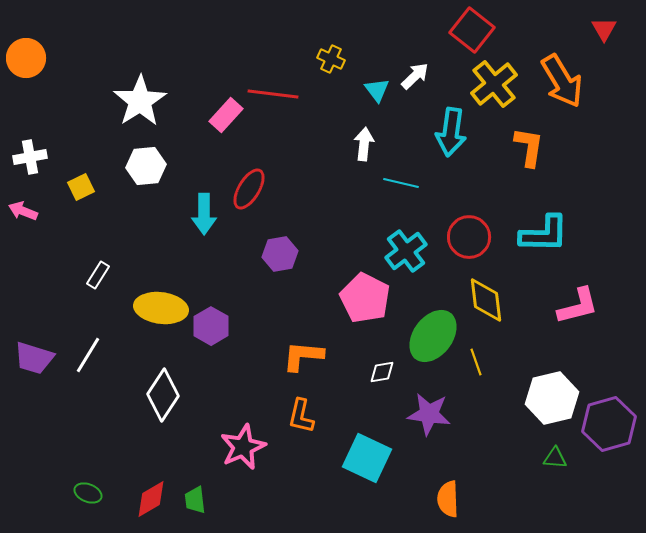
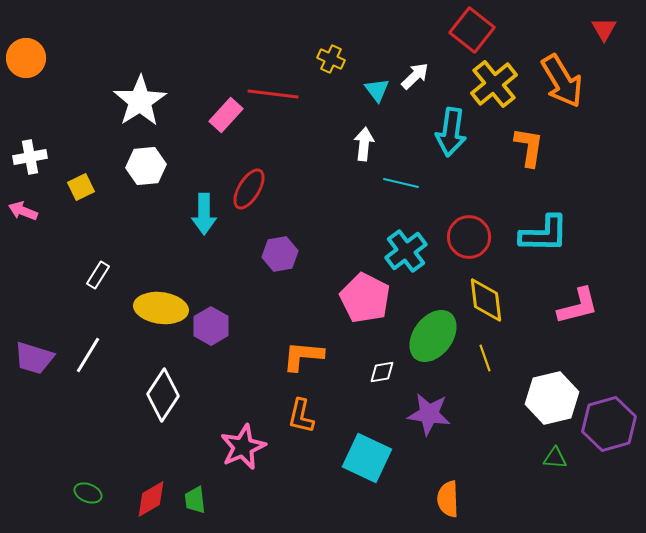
yellow line at (476, 362): moved 9 px right, 4 px up
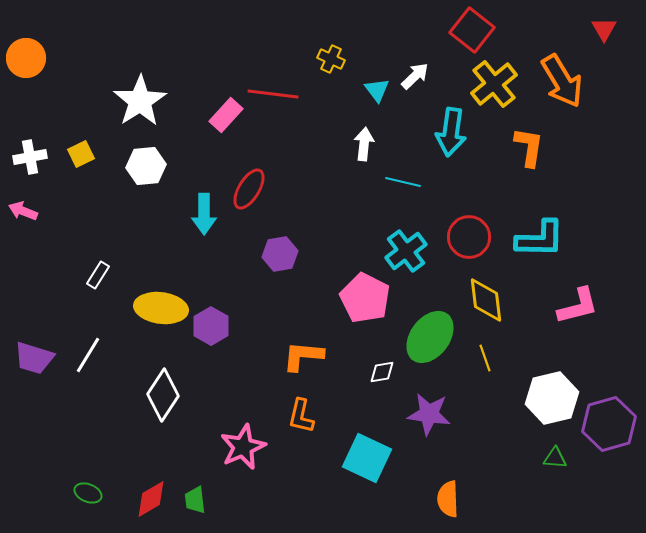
cyan line at (401, 183): moved 2 px right, 1 px up
yellow square at (81, 187): moved 33 px up
cyan L-shape at (544, 234): moved 4 px left, 5 px down
green ellipse at (433, 336): moved 3 px left, 1 px down
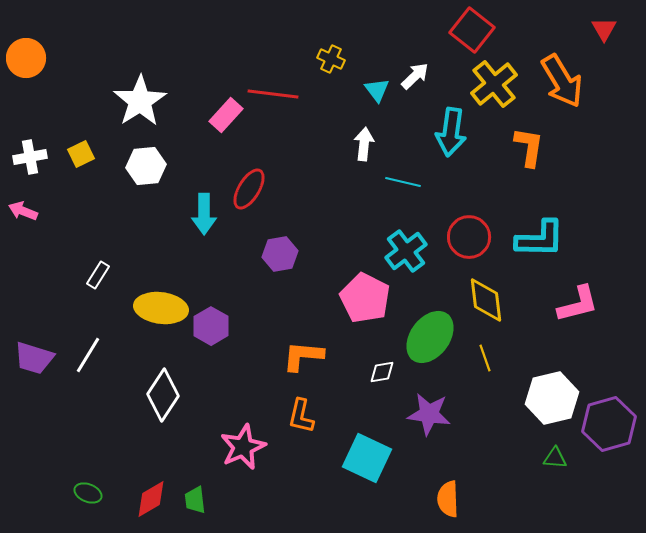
pink L-shape at (578, 306): moved 2 px up
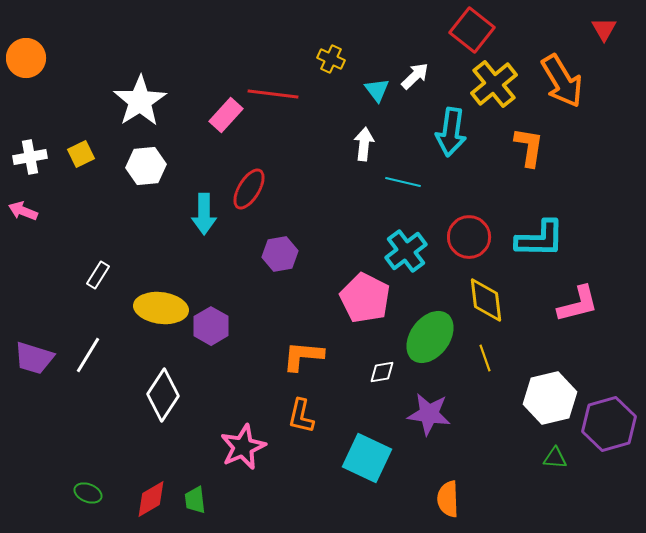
white hexagon at (552, 398): moved 2 px left
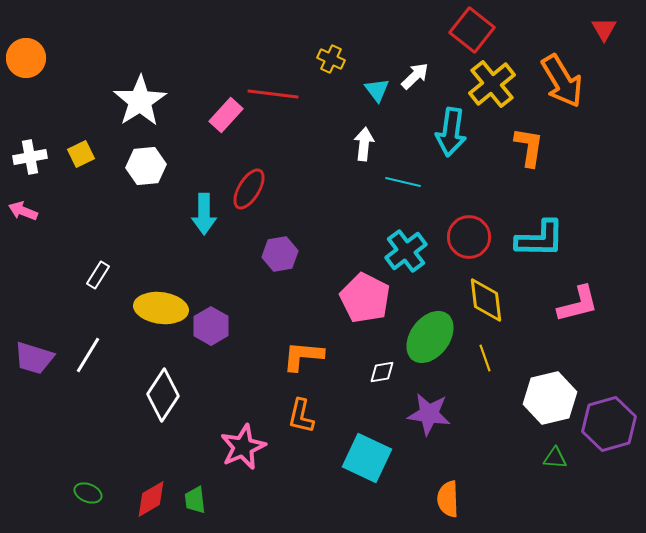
yellow cross at (494, 84): moved 2 px left
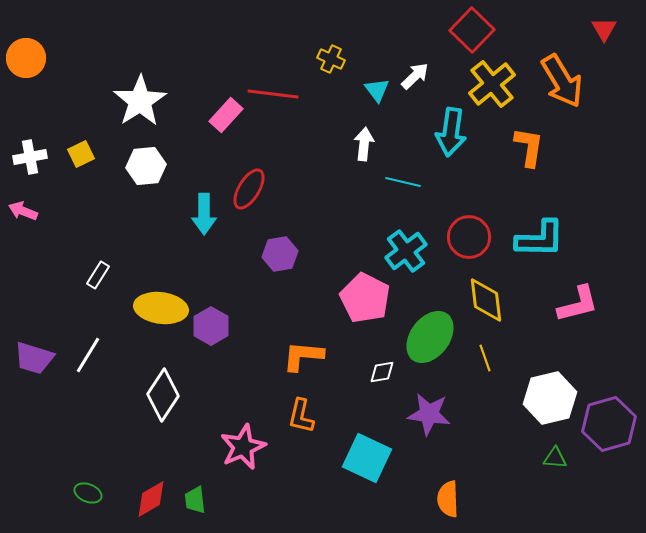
red square at (472, 30): rotated 6 degrees clockwise
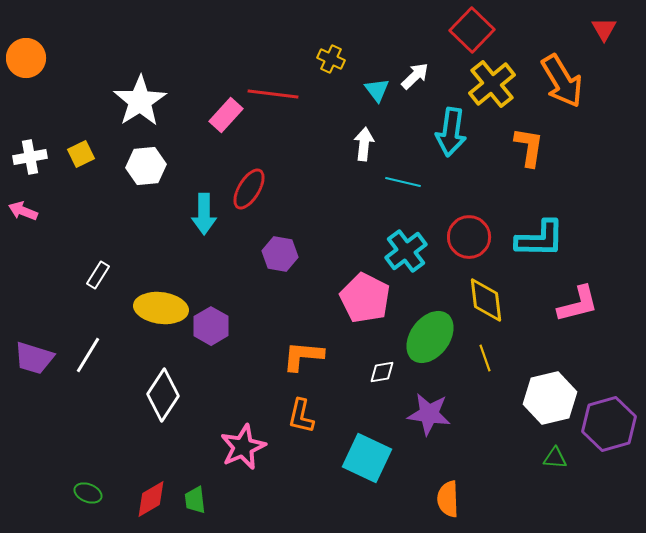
purple hexagon at (280, 254): rotated 20 degrees clockwise
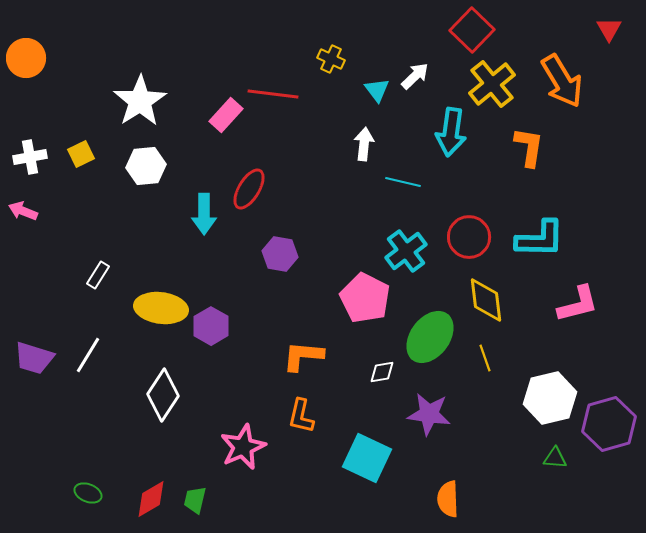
red triangle at (604, 29): moved 5 px right
green trapezoid at (195, 500): rotated 20 degrees clockwise
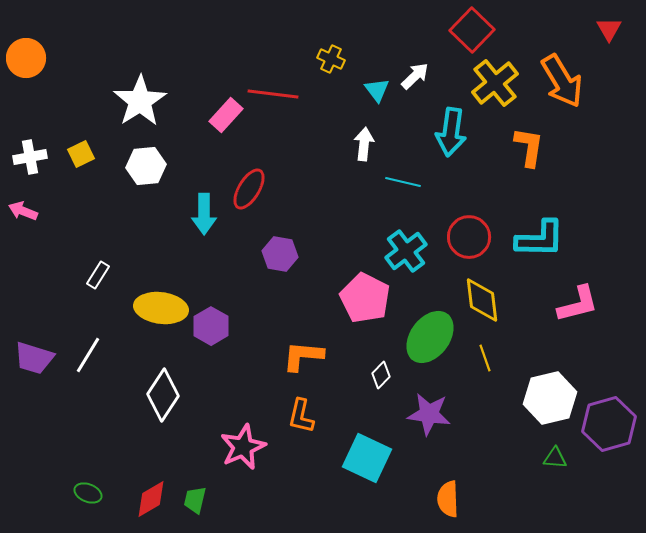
yellow cross at (492, 84): moved 3 px right, 1 px up
yellow diamond at (486, 300): moved 4 px left
white diamond at (382, 372): moved 1 px left, 3 px down; rotated 36 degrees counterclockwise
